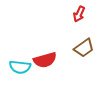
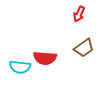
red semicircle: moved 2 px up; rotated 20 degrees clockwise
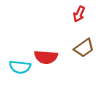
red semicircle: moved 1 px right, 1 px up
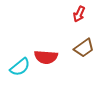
cyan semicircle: rotated 45 degrees counterclockwise
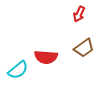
cyan semicircle: moved 2 px left, 3 px down
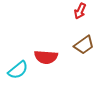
red arrow: moved 1 px right, 3 px up
brown trapezoid: moved 3 px up
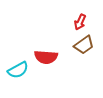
red arrow: moved 11 px down
cyan semicircle: rotated 10 degrees clockwise
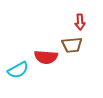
red arrow: rotated 28 degrees counterclockwise
brown trapezoid: moved 12 px left; rotated 30 degrees clockwise
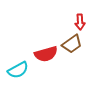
brown trapezoid: moved 1 px up; rotated 30 degrees counterclockwise
red semicircle: moved 3 px up; rotated 20 degrees counterclockwise
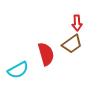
red arrow: moved 3 px left, 1 px down
red semicircle: rotated 90 degrees counterclockwise
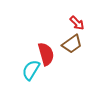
red arrow: rotated 42 degrees counterclockwise
cyan semicircle: moved 13 px right; rotated 150 degrees clockwise
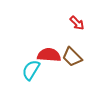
brown trapezoid: moved 13 px down; rotated 80 degrees clockwise
red semicircle: moved 3 px right, 1 px down; rotated 70 degrees counterclockwise
